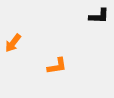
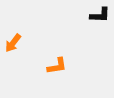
black L-shape: moved 1 px right, 1 px up
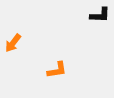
orange L-shape: moved 4 px down
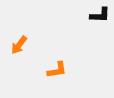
orange arrow: moved 6 px right, 2 px down
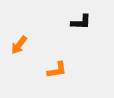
black L-shape: moved 19 px left, 7 px down
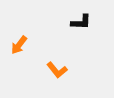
orange L-shape: rotated 60 degrees clockwise
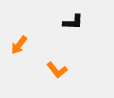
black L-shape: moved 8 px left
